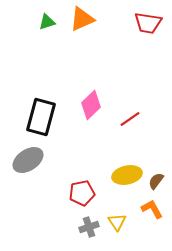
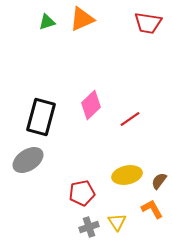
brown semicircle: moved 3 px right
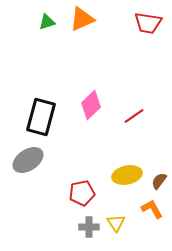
red line: moved 4 px right, 3 px up
yellow triangle: moved 1 px left, 1 px down
gray cross: rotated 18 degrees clockwise
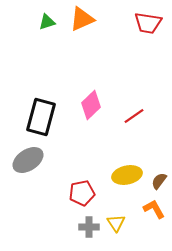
orange L-shape: moved 2 px right
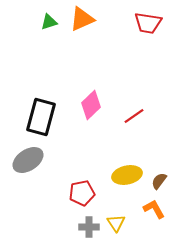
green triangle: moved 2 px right
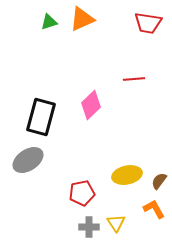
red line: moved 37 px up; rotated 30 degrees clockwise
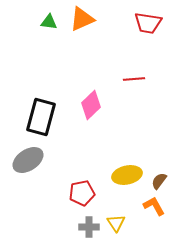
green triangle: rotated 24 degrees clockwise
orange L-shape: moved 3 px up
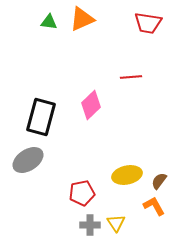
red line: moved 3 px left, 2 px up
gray cross: moved 1 px right, 2 px up
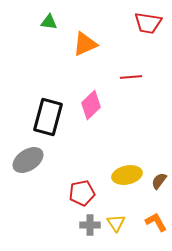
orange triangle: moved 3 px right, 25 px down
black rectangle: moved 7 px right
orange L-shape: moved 2 px right, 16 px down
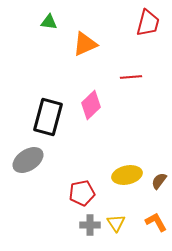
red trapezoid: rotated 84 degrees counterclockwise
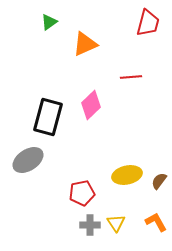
green triangle: rotated 42 degrees counterclockwise
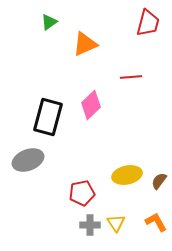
gray ellipse: rotated 12 degrees clockwise
